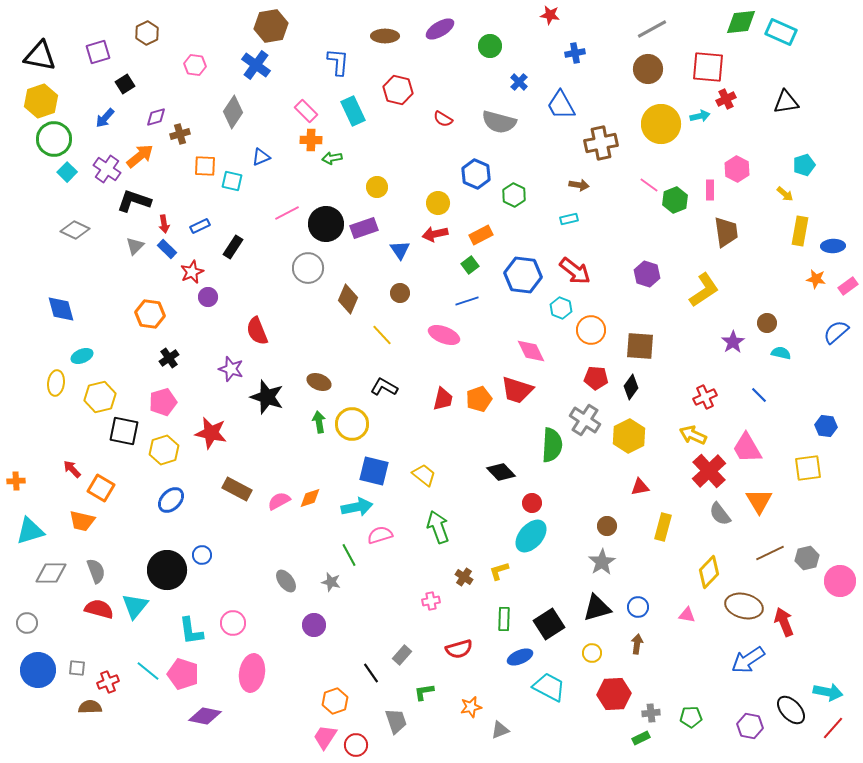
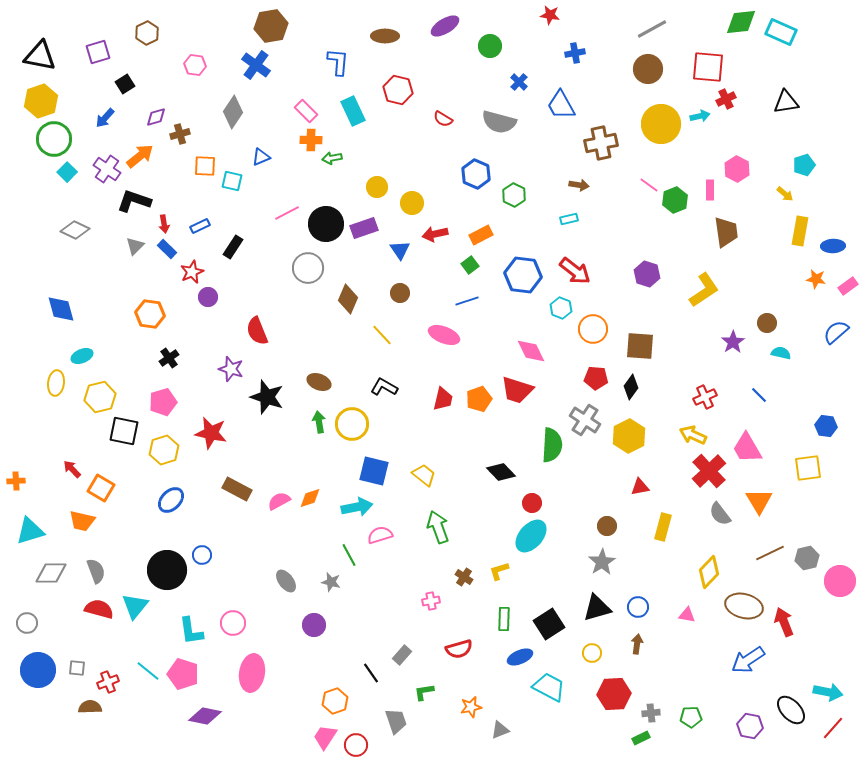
purple ellipse at (440, 29): moved 5 px right, 3 px up
yellow circle at (438, 203): moved 26 px left
orange circle at (591, 330): moved 2 px right, 1 px up
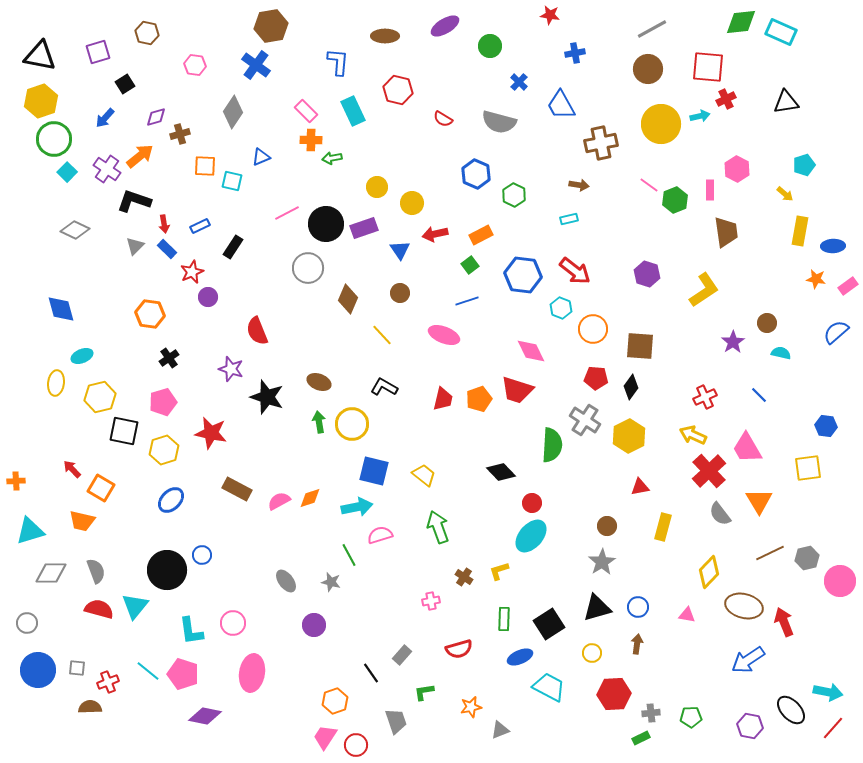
brown hexagon at (147, 33): rotated 20 degrees counterclockwise
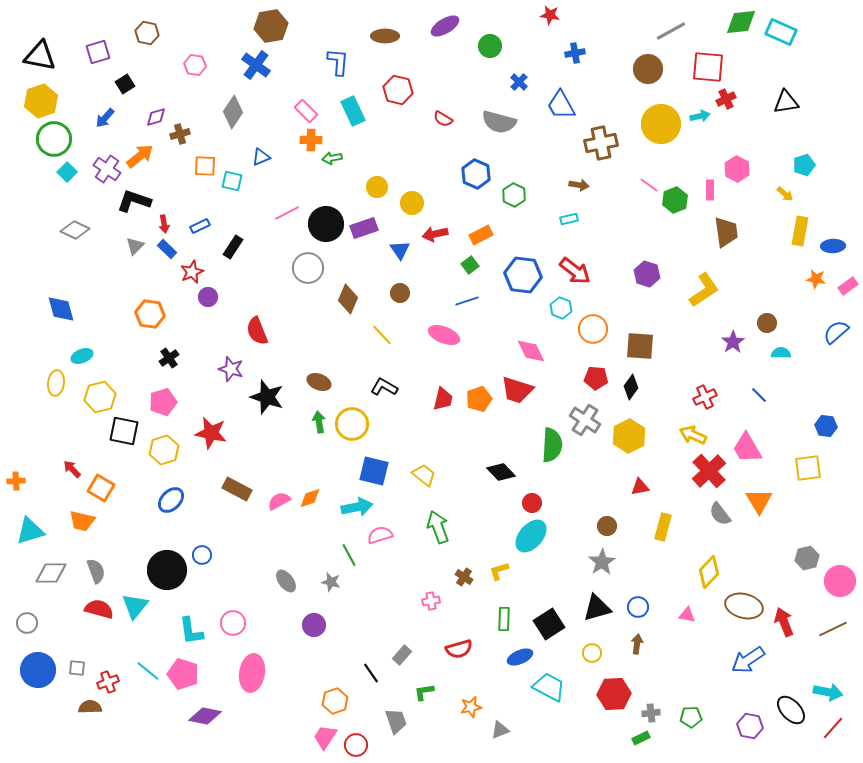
gray line at (652, 29): moved 19 px right, 2 px down
cyan semicircle at (781, 353): rotated 12 degrees counterclockwise
brown line at (770, 553): moved 63 px right, 76 px down
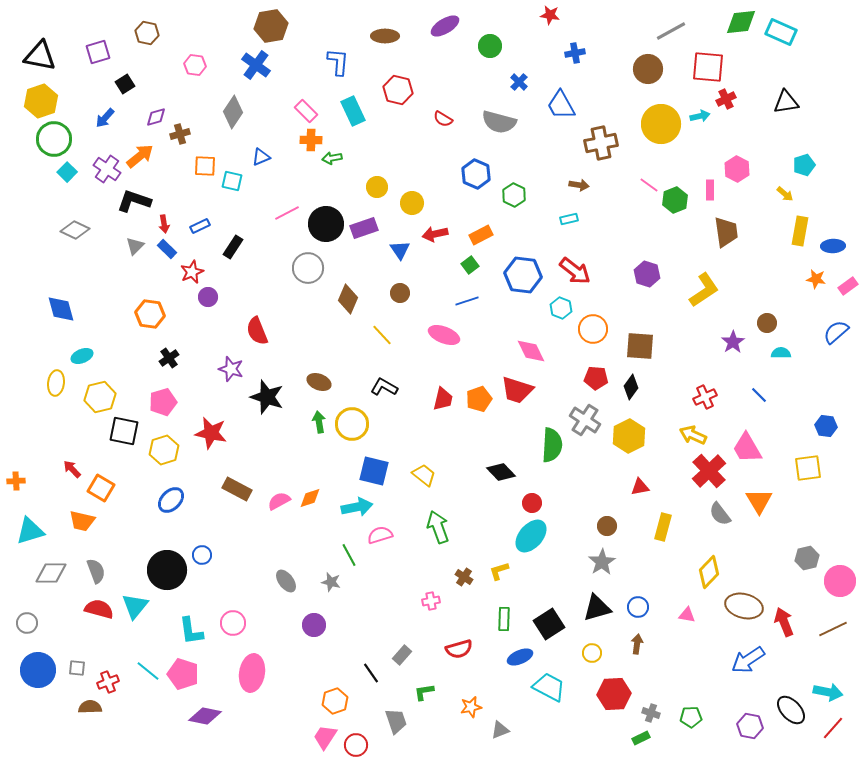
gray cross at (651, 713): rotated 24 degrees clockwise
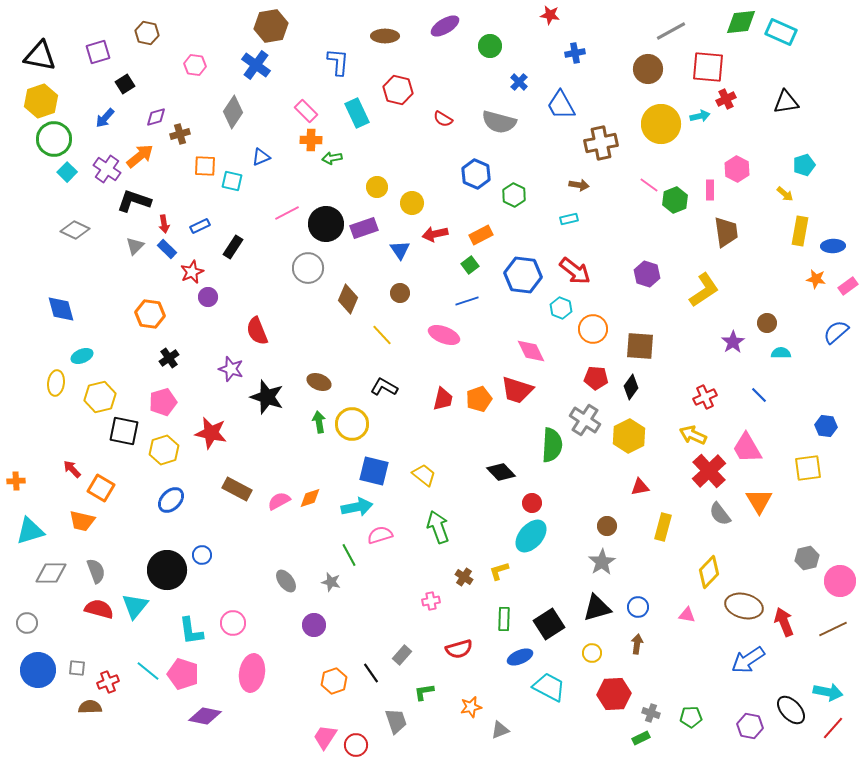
cyan rectangle at (353, 111): moved 4 px right, 2 px down
orange hexagon at (335, 701): moved 1 px left, 20 px up
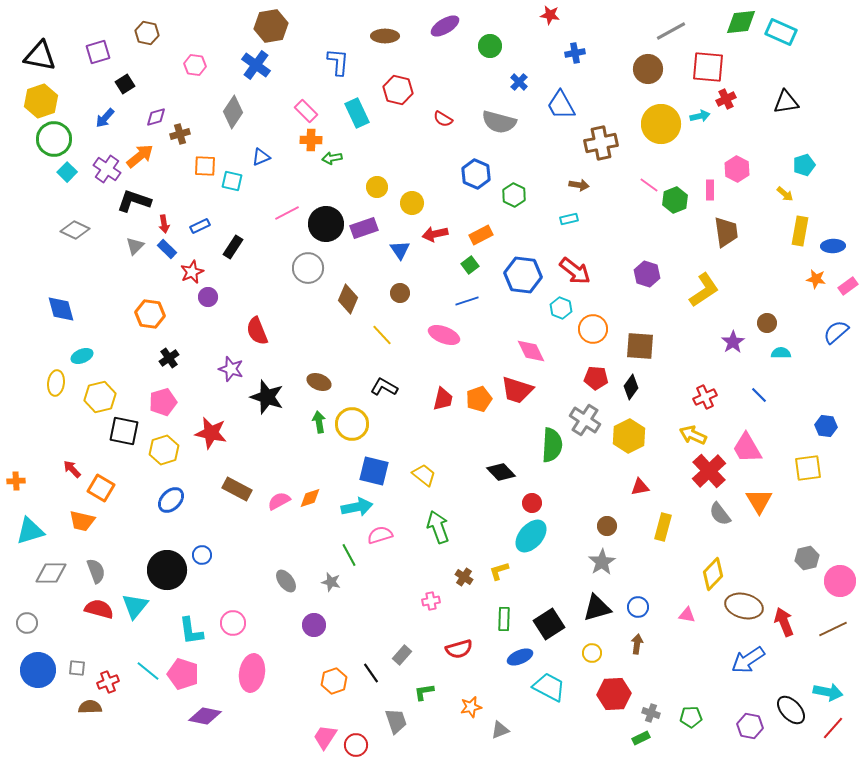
yellow diamond at (709, 572): moved 4 px right, 2 px down
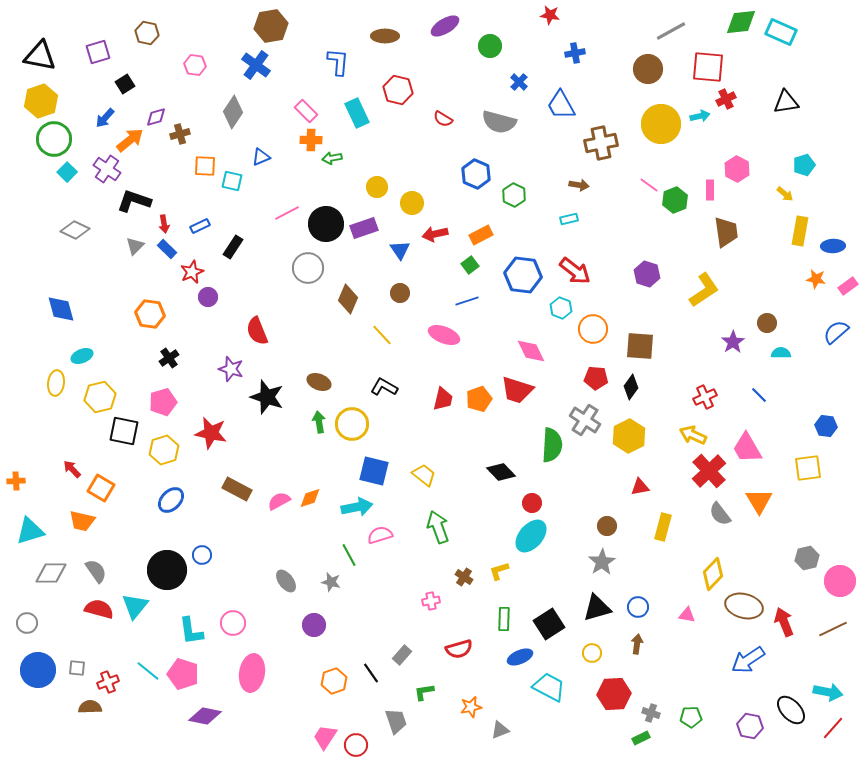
orange arrow at (140, 156): moved 10 px left, 16 px up
gray semicircle at (96, 571): rotated 15 degrees counterclockwise
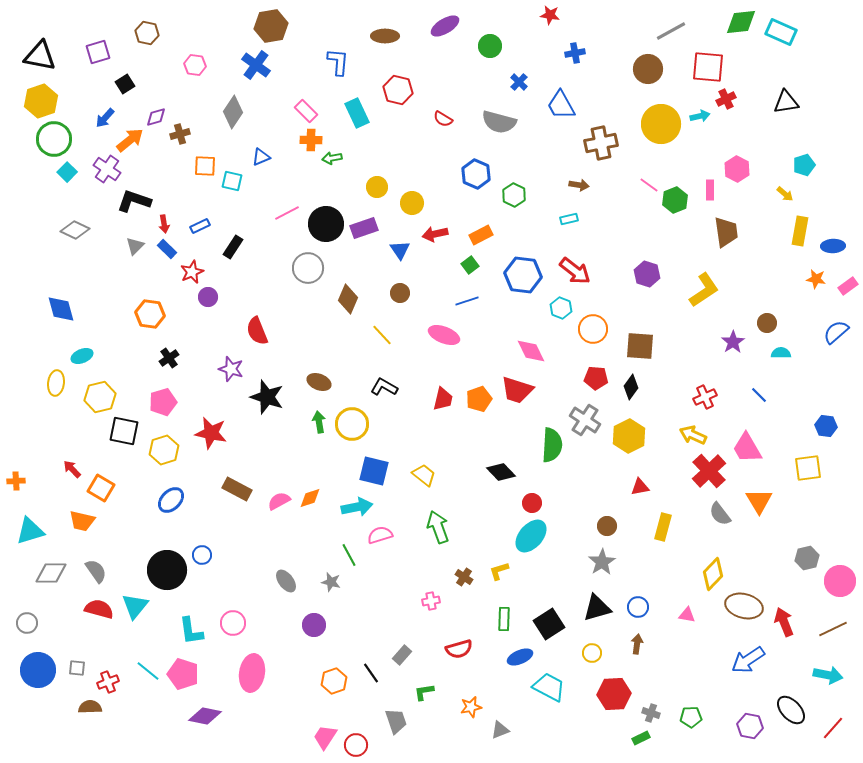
cyan arrow at (828, 692): moved 17 px up
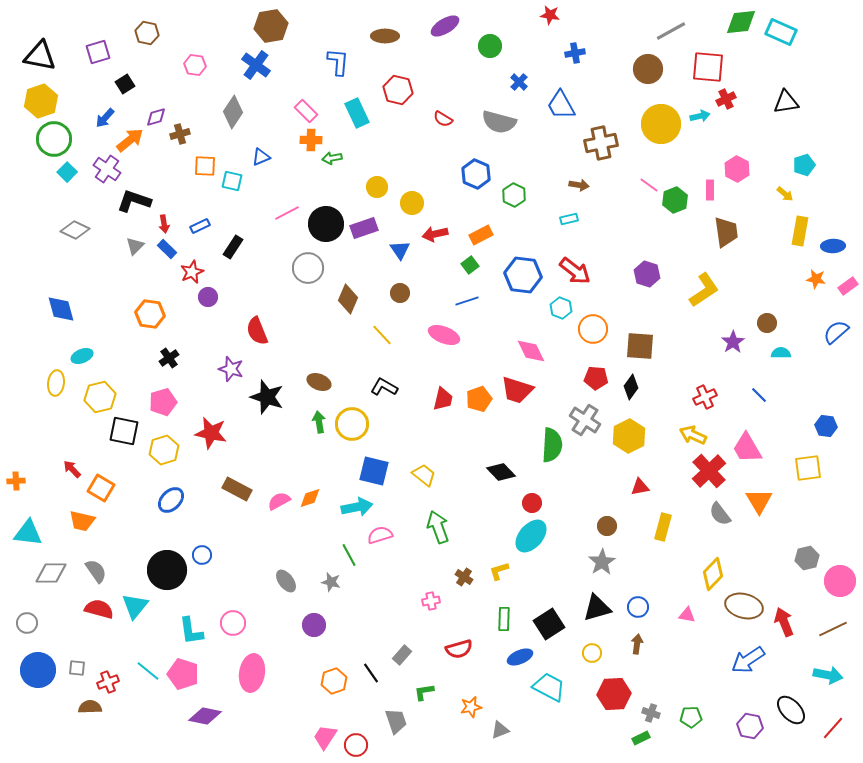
cyan triangle at (30, 531): moved 2 px left, 2 px down; rotated 24 degrees clockwise
